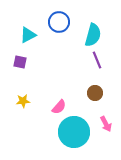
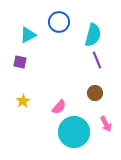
yellow star: rotated 24 degrees counterclockwise
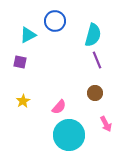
blue circle: moved 4 px left, 1 px up
cyan circle: moved 5 px left, 3 px down
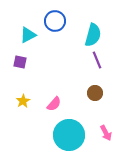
pink semicircle: moved 5 px left, 3 px up
pink arrow: moved 9 px down
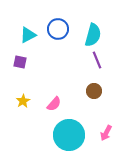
blue circle: moved 3 px right, 8 px down
brown circle: moved 1 px left, 2 px up
pink arrow: rotated 56 degrees clockwise
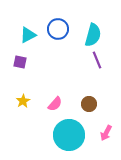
brown circle: moved 5 px left, 13 px down
pink semicircle: moved 1 px right
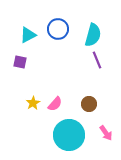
yellow star: moved 10 px right, 2 px down
pink arrow: rotated 63 degrees counterclockwise
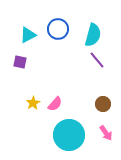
purple line: rotated 18 degrees counterclockwise
brown circle: moved 14 px right
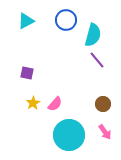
blue circle: moved 8 px right, 9 px up
cyan triangle: moved 2 px left, 14 px up
purple square: moved 7 px right, 11 px down
pink arrow: moved 1 px left, 1 px up
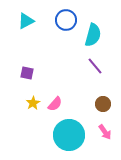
purple line: moved 2 px left, 6 px down
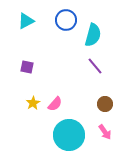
purple square: moved 6 px up
brown circle: moved 2 px right
